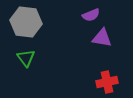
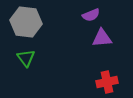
purple triangle: rotated 15 degrees counterclockwise
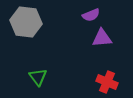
green triangle: moved 12 px right, 19 px down
red cross: rotated 35 degrees clockwise
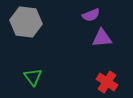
green triangle: moved 5 px left
red cross: rotated 10 degrees clockwise
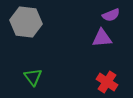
purple semicircle: moved 20 px right
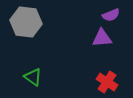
green triangle: rotated 18 degrees counterclockwise
